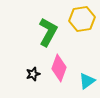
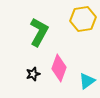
yellow hexagon: moved 1 px right
green L-shape: moved 9 px left
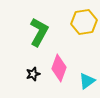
yellow hexagon: moved 1 px right, 3 px down
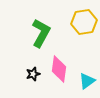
green L-shape: moved 2 px right, 1 px down
pink diamond: moved 1 px down; rotated 12 degrees counterclockwise
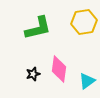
green L-shape: moved 3 px left, 5 px up; rotated 48 degrees clockwise
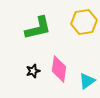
black star: moved 3 px up
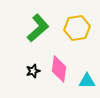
yellow hexagon: moved 7 px left, 6 px down
green L-shape: rotated 28 degrees counterclockwise
cyan triangle: rotated 36 degrees clockwise
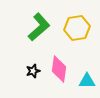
green L-shape: moved 1 px right, 1 px up
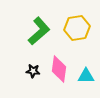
green L-shape: moved 4 px down
black star: rotated 24 degrees clockwise
cyan triangle: moved 1 px left, 5 px up
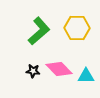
yellow hexagon: rotated 10 degrees clockwise
pink diamond: rotated 52 degrees counterclockwise
